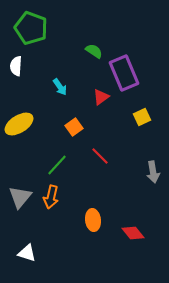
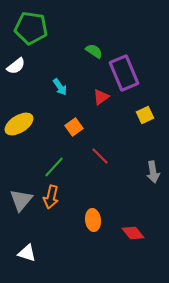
green pentagon: rotated 12 degrees counterclockwise
white semicircle: rotated 132 degrees counterclockwise
yellow square: moved 3 px right, 2 px up
green line: moved 3 px left, 2 px down
gray triangle: moved 1 px right, 3 px down
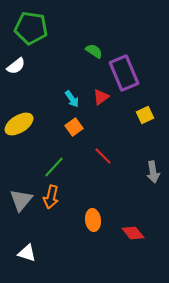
cyan arrow: moved 12 px right, 12 px down
red line: moved 3 px right
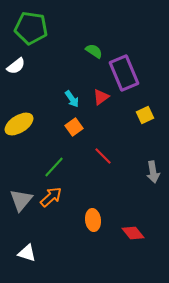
orange arrow: rotated 145 degrees counterclockwise
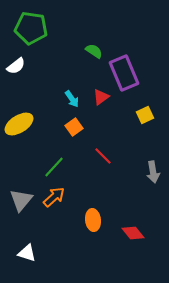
orange arrow: moved 3 px right
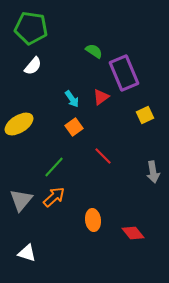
white semicircle: moved 17 px right; rotated 12 degrees counterclockwise
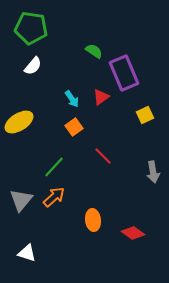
yellow ellipse: moved 2 px up
red diamond: rotated 15 degrees counterclockwise
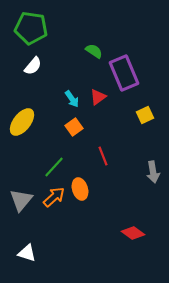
red triangle: moved 3 px left
yellow ellipse: moved 3 px right; rotated 20 degrees counterclockwise
red line: rotated 24 degrees clockwise
orange ellipse: moved 13 px left, 31 px up; rotated 10 degrees counterclockwise
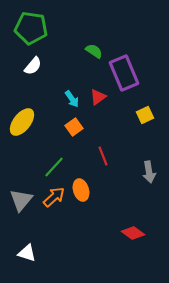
gray arrow: moved 4 px left
orange ellipse: moved 1 px right, 1 px down
